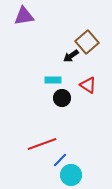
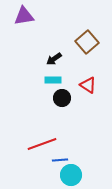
black arrow: moved 17 px left, 3 px down
blue line: rotated 42 degrees clockwise
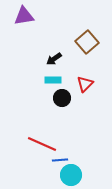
red triangle: moved 3 px left, 1 px up; rotated 42 degrees clockwise
red line: rotated 44 degrees clockwise
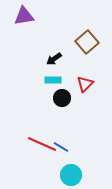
blue line: moved 1 px right, 13 px up; rotated 35 degrees clockwise
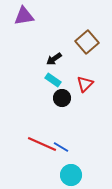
cyan rectangle: rotated 35 degrees clockwise
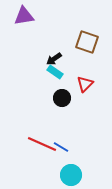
brown square: rotated 30 degrees counterclockwise
cyan rectangle: moved 2 px right, 8 px up
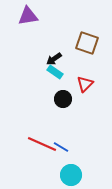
purple triangle: moved 4 px right
brown square: moved 1 px down
black circle: moved 1 px right, 1 px down
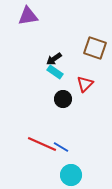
brown square: moved 8 px right, 5 px down
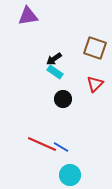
red triangle: moved 10 px right
cyan circle: moved 1 px left
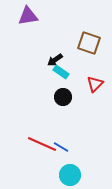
brown square: moved 6 px left, 5 px up
black arrow: moved 1 px right, 1 px down
cyan rectangle: moved 6 px right
black circle: moved 2 px up
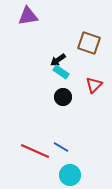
black arrow: moved 3 px right
red triangle: moved 1 px left, 1 px down
red line: moved 7 px left, 7 px down
